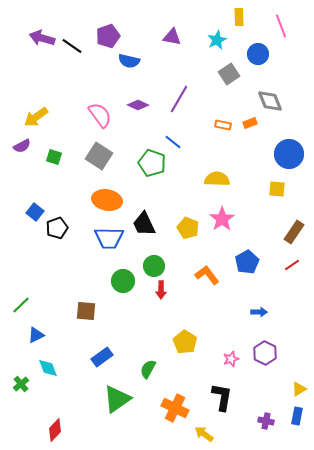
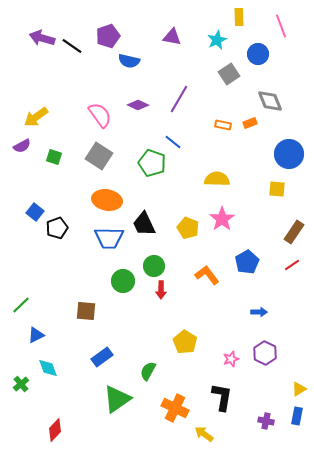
green semicircle at (148, 369): moved 2 px down
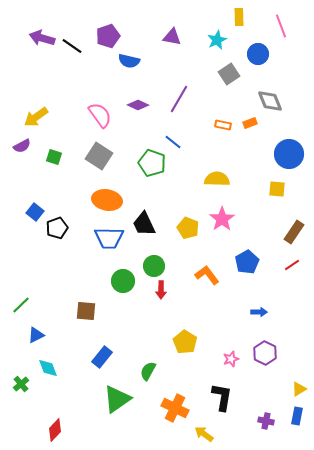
blue rectangle at (102, 357): rotated 15 degrees counterclockwise
